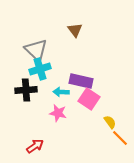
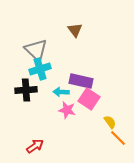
pink star: moved 9 px right, 3 px up
orange line: moved 2 px left
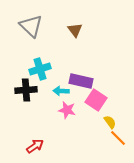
gray triangle: moved 5 px left, 24 px up
cyan arrow: moved 1 px up
pink square: moved 7 px right, 1 px down
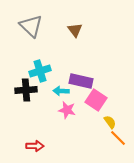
cyan cross: moved 2 px down
red arrow: rotated 36 degrees clockwise
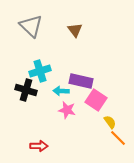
black cross: rotated 20 degrees clockwise
red arrow: moved 4 px right
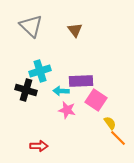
purple rectangle: rotated 15 degrees counterclockwise
yellow semicircle: moved 1 px down
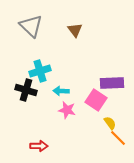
purple rectangle: moved 31 px right, 2 px down
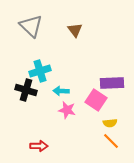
yellow semicircle: rotated 120 degrees clockwise
orange line: moved 7 px left, 3 px down
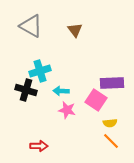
gray triangle: rotated 15 degrees counterclockwise
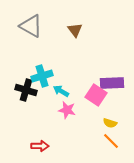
cyan cross: moved 2 px right, 5 px down
cyan arrow: rotated 28 degrees clockwise
pink square: moved 5 px up
yellow semicircle: rotated 24 degrees clockwise
red arrow: moved 1 px right
